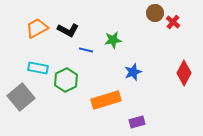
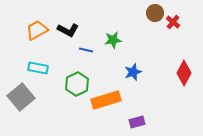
orange trapezoid: moved 2 px down
green hexagon: moved 11 px right, 4 px down
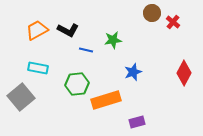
brown circle: moved 3 px left
green hexagon: rotated 20 degrees clockwise
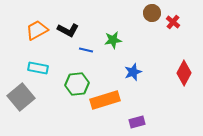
orange rectangle: moved 1 px left
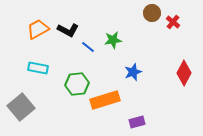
orange trapezoid: moved 1 px right, 1 px up
blue line: moved 2 px right, 3 px up; rotated 24 degrees clockwise
gray square: moved 10 px down
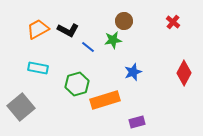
brown circle: moved 28 px left, 8 px down
green hexagon: rotated 10 degrees counterclockwise
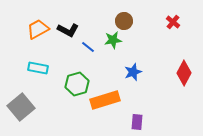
purple rectangle: rotated 70 degrees counterclockwise
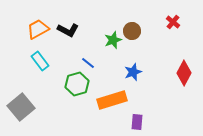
brown circle: moved 8 px right, 10 px down
green star: rotated 12 degrees counterclockwise
blue line: moved 16 px down
cyan rectangle: moved 2 px right, 7 px up; rotated 42 degrees clockwise
orange rectangle: moved 7 px right
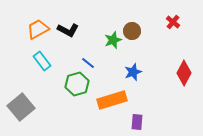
cyan rectangle: moved 2 px right
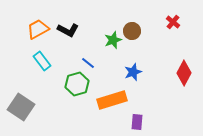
gray square: rotated 16 degrees counterclockwise
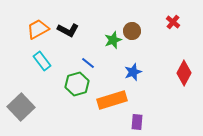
gray square: rotated 12 degrees clockwise
